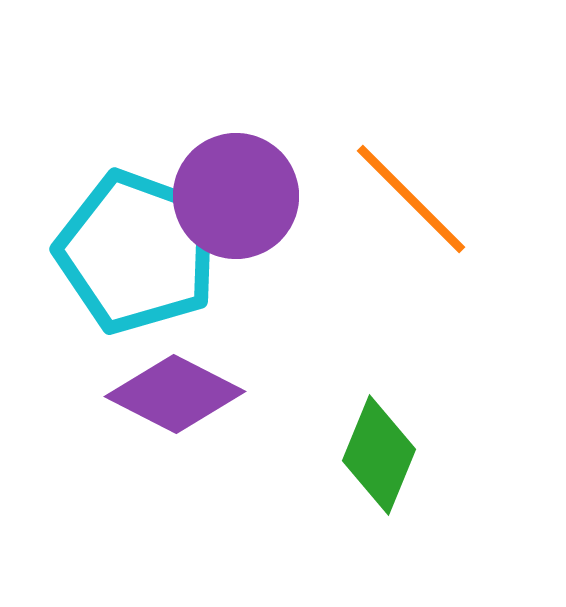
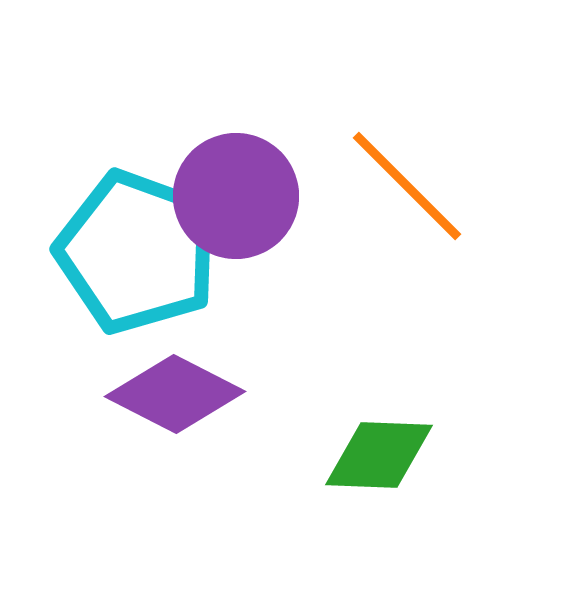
orange line: moved 4 px left, 13 px up
green diamond: rotated 70 degrees clockwise
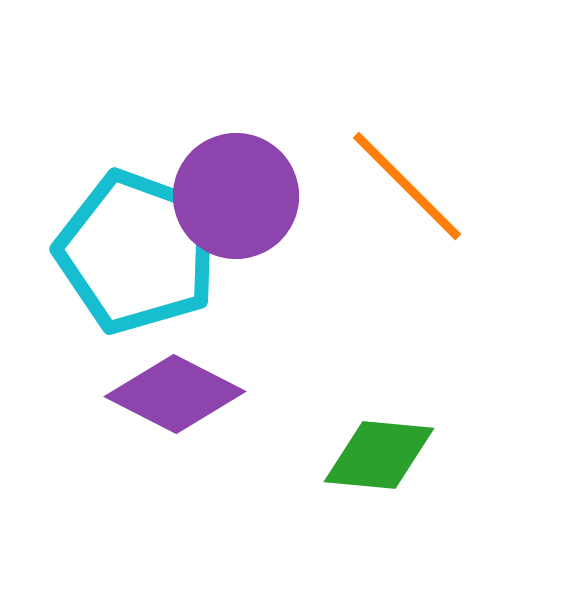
green diamond: rotated 3 degrees clockwise
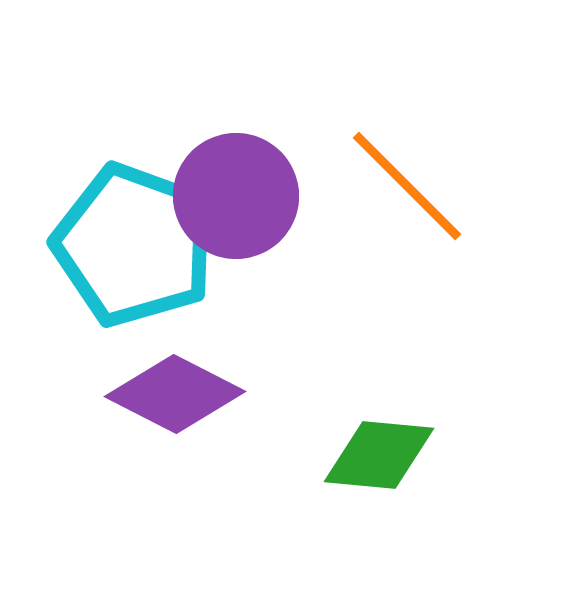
cyan pentagon: moved 3 px left, 7 px up
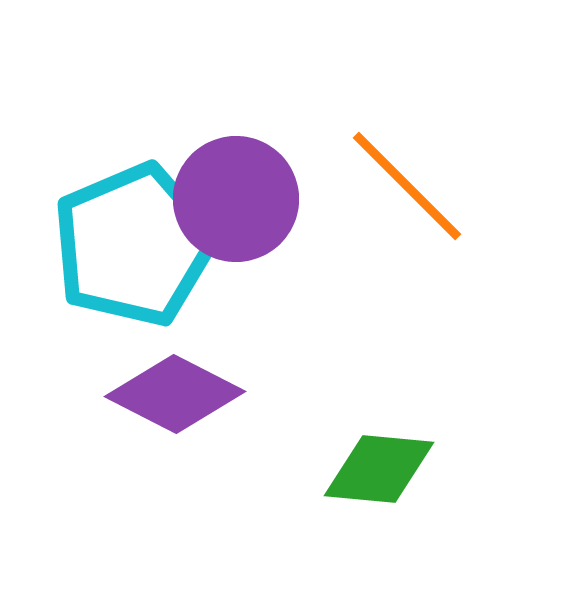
purple circle: moved 3 px down
cyan pentagon: rotated 29 degrees clockwise
green diamond: moved 14 px down
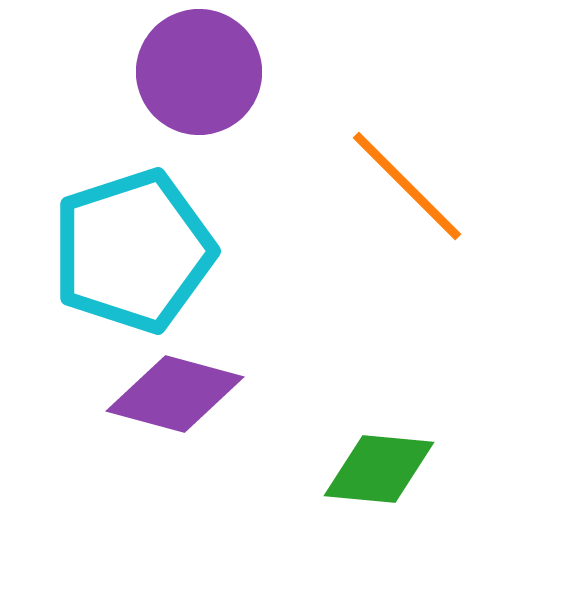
purple circle: moved 37 px left, 127 px up
cyan pentagon: moved 1 px left, 6 px down; rotated 5 degrees clockwise
purple diamond: rotated 12 degrees counterclockwise
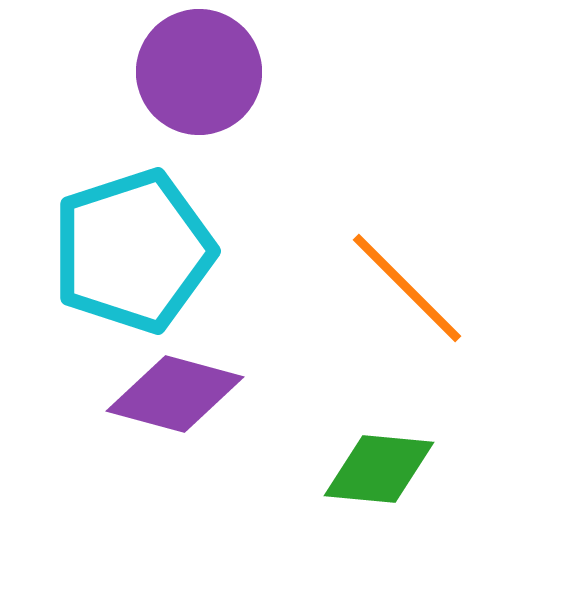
orange line: moved 102 px down
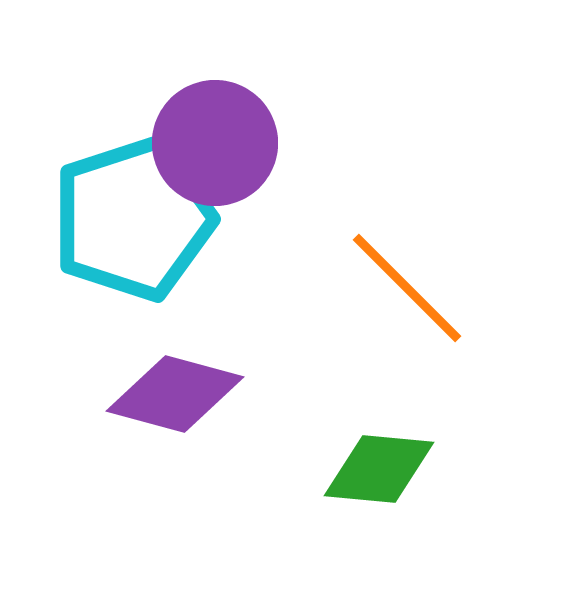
purple circle: moved 16 px right, 71 px down
cyan pentagon: moved 32 px up
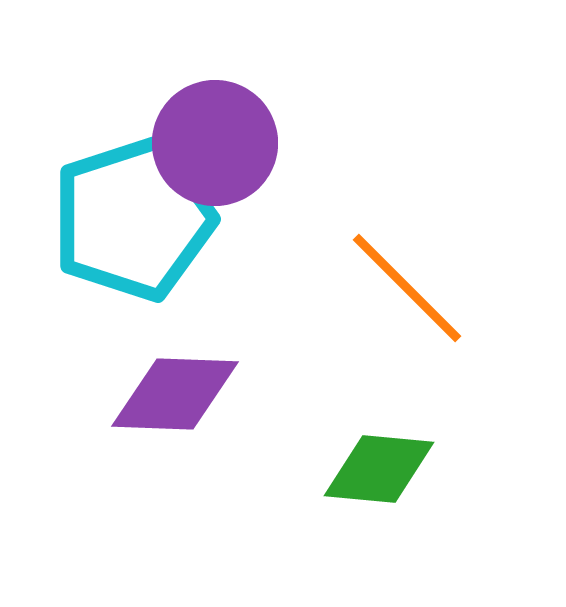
purple diamond: rotated 13 degrees counterclockwise
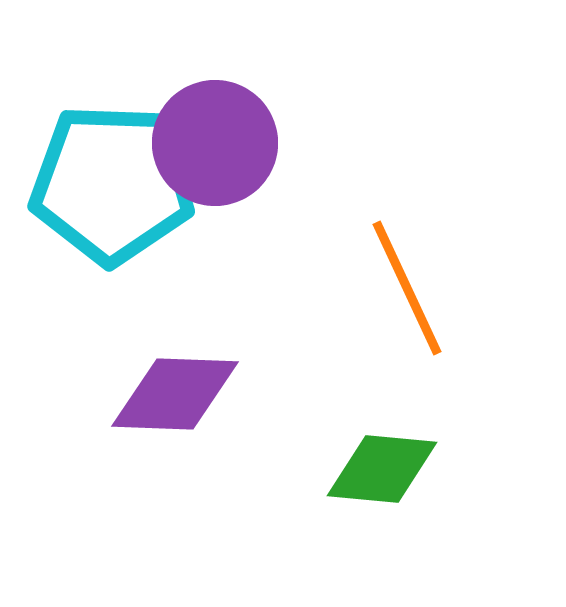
cyan pentagon: moved 21 px left, 35 px up; rotated 20 degrees clockwise
orange line: rotated 20 degrees clockwise
green diamond: moved 3 px right
